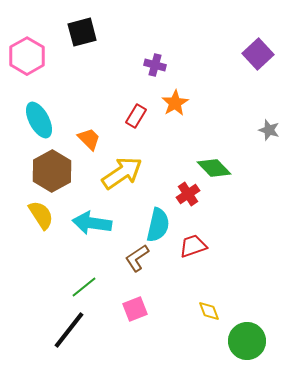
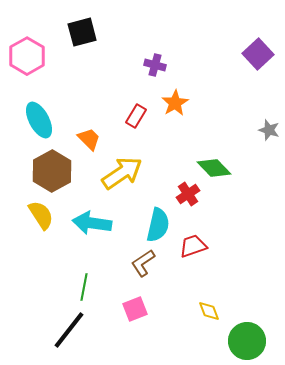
brown L-shape: moved 6 px right, 5 px down
green line: rotated 40 degrees counterclockwise
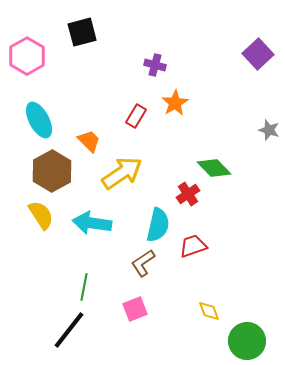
orange trapezoid: moved 2 px down
